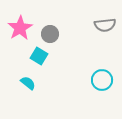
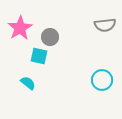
gray circle: moved 3 px down
cyan square: rotated 18 degrees counterclockwise
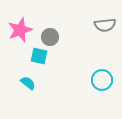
pink star: moved 2 px down; rotated 10 degrees clockwise
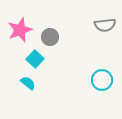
cyan square: moved 4 px left, 3 px down; rotated 30 degrees clockwise
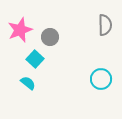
gray semicircle: rotated 85 degrees counterclockwise
cyan circle: moved 1 px left, 1 px up
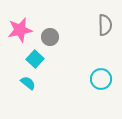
pink star: rotated 10 degrees clockwise
